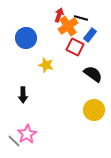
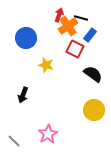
red square: moved 2 px down
black arrow: rotated 21 degrees clockwise
pink star: moved 21 px right
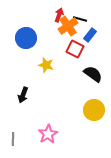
black line: moved 1 px left, 1 px down
gray line: moved 1 px left, 2 px up; rotated 48 degrees clockwise
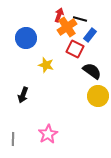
orange cross: moved 1 px left, 1 px down
black semicircle: moved 1 px left, 3 px up
yellow circle: moved 4 px right, 14 px up
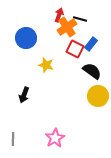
blue rectangle: moved 1 px right, 9 px down
black arrow: moved 1 px right
pink star: moved 7 px right, 4 px down
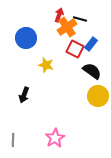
gray line: moved 1 px down
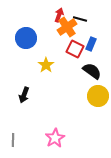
blue rectangle: rotated 16 degrees counterclockwise
yellow star: rotated 21 degrees clockwise
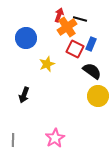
yellow star: moved 1 px right, 1 px up; rotated 14 degrees clockwise
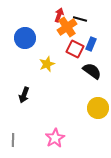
blue circle: moved 1 px left
yellow circle: moved 12 px down
